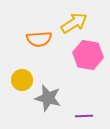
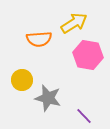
purple line: rotated 48 degrees clockwise
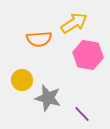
purple line: moved 2 px left, 2 px up
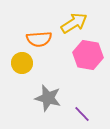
yellow circle: moved 17 px up
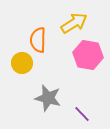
orange semicircle: moved 1 px left, 1 px down; rotated 95 degrees clockwise
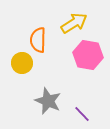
gray star: moved 3 px down; rotated 8 degrees clockwise
